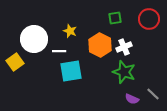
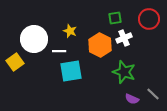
white cross: moved 9 px up
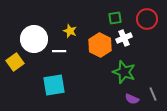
red circle: moved 2 px left
cyan square: moved 17 px left, 14 px down
gray line: rotated 24 degrees clockwise
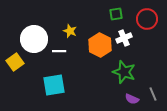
green square: moved 1 px right, 4 px up
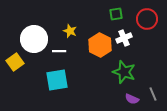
cyan square: moved 3 px right, 5 px up
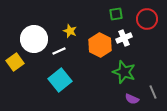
white line: rotated 24 degrees counterclockwise
cyan square: moved 3 px right; rotated 30 degrees counterclockwise
gray line: moved 2 px up
